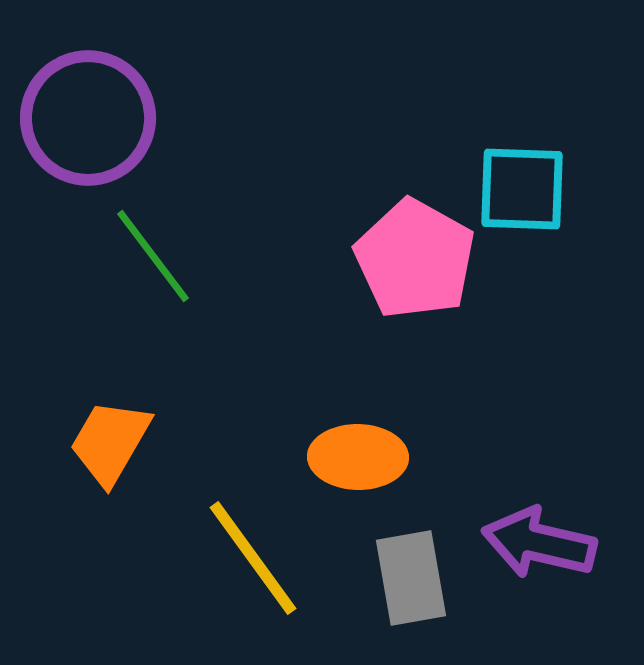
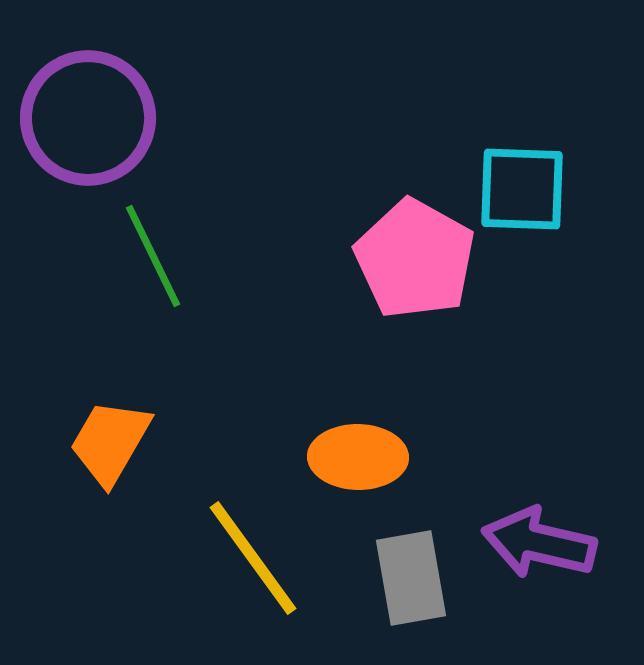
green line: rotated 11 degrees clockwise
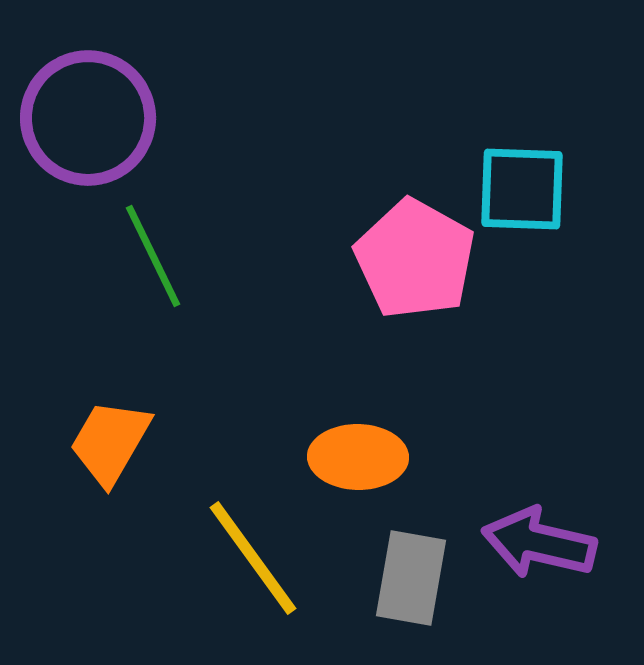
gray rectangle: rotated 20 degrees clockwise
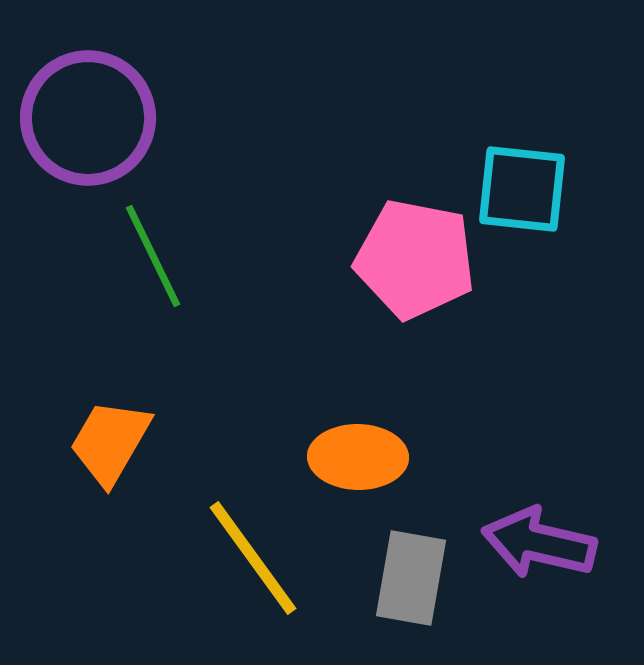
cyan square: rotated 4 degrees clockwise
pink pentagon: rotated 18 degrees counterclockwise
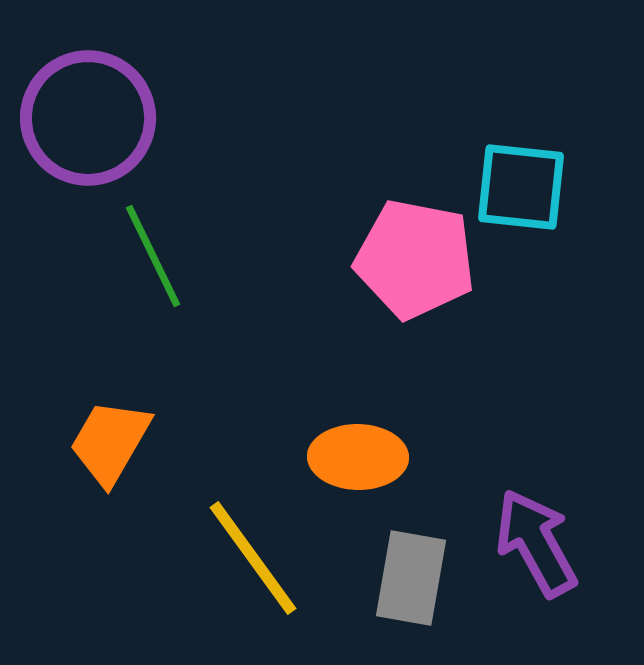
cyan square: moved 1 px left, 2 px up
purple arrow: moved 3 px left; rotated 48 degrees clockwise
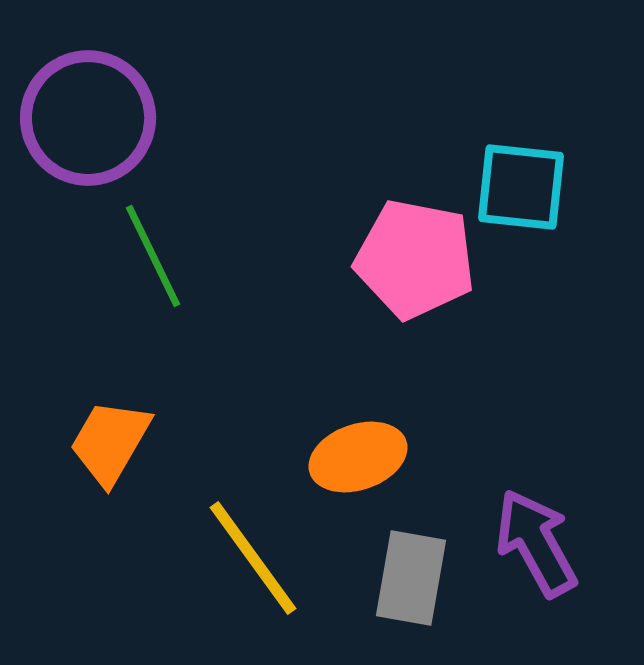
orange ellipse: rotated 20 degrees counterclockwise
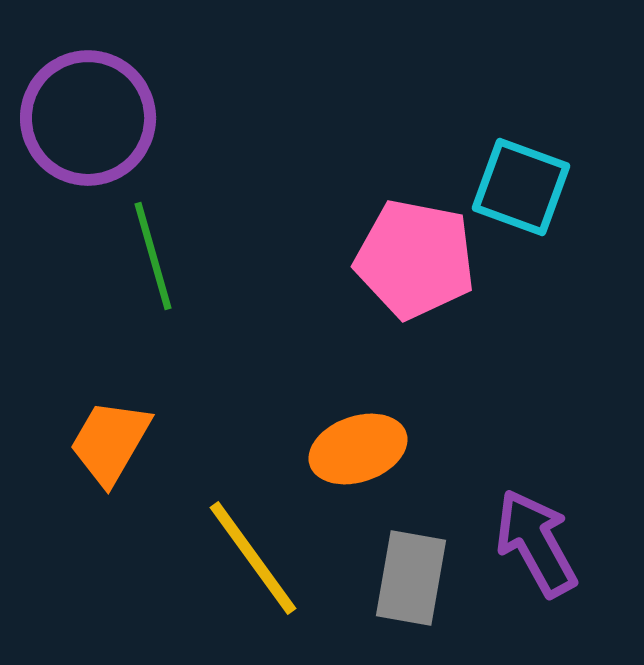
cyan square: rotated 14 degrees clockwise
green line: rotated 10 degrees clockwise
orange ellipse: moved 8 px up
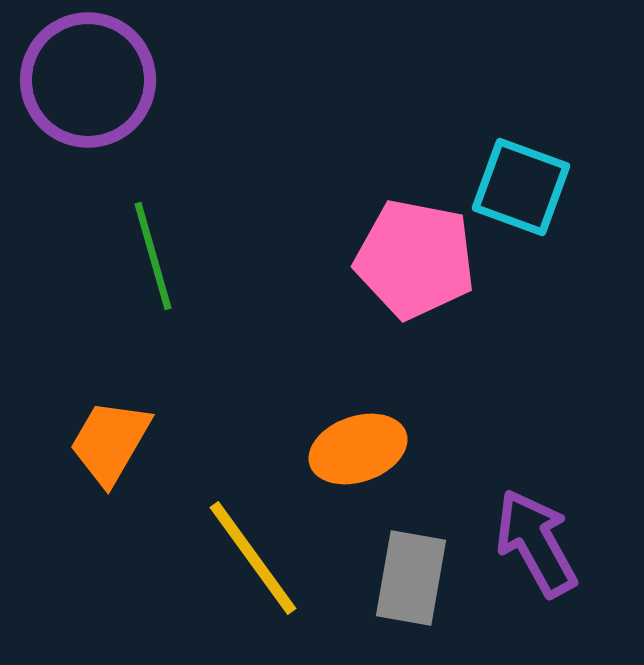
purple circle: moved 38 px up
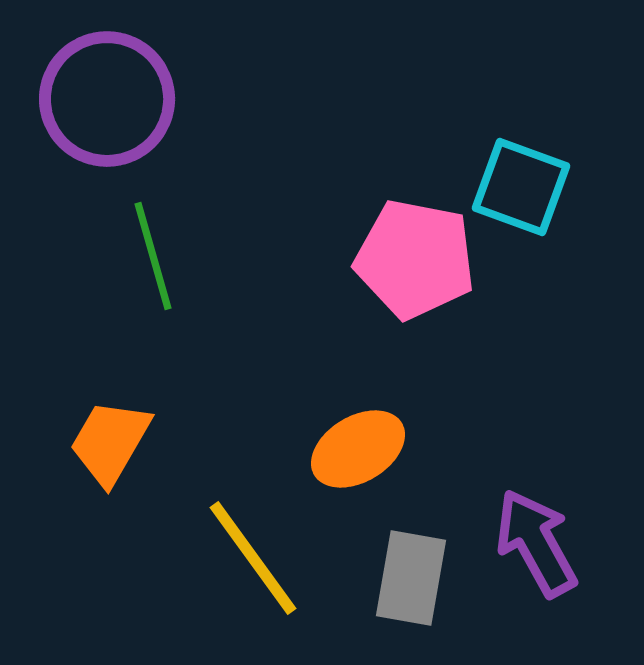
purple circle: moved 19 px right, 19 px down
orange ellipse: rotated 12 degrees counterclockwise
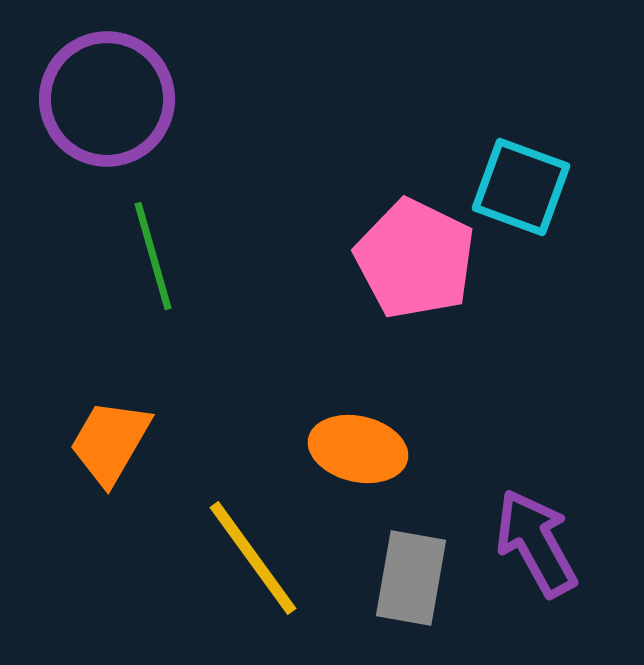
pink pentagon: rotated 15 degrees clockwise
orange ellipse: rotated 44 degrees clockwise
